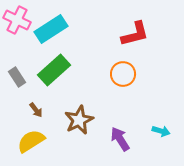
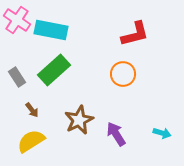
pink cross: rotated 8 degrees clockwise
cyan rectangle: moved 1 px down; rotated 44 degrees clockwise
brown arrow: moved 4 px left
cyan arrow: moved 1 px right, 2 px down
purple arrow: moved 4 px left, 5 px up
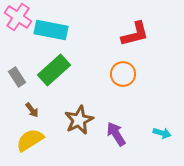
pink cross: moved 1 px right, 3 px up
yellow semicircle: moved 1 px left, 1 px up
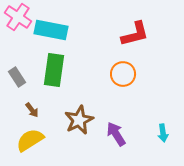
green rectangle: rotated 40 degrees counterclockwise
cyan arrow: moved 1 px right; rotated 66 degrees clockwise
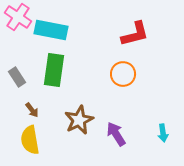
yellow semicircle: rotated 68 degrees counterclockwise
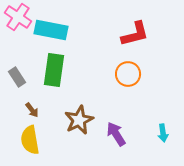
orange circle: moved 5 px right
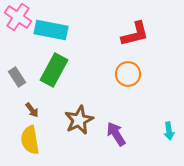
green rectangle: rotated 20 degrees clockwise
cyan arrow: moved 6 px right, 2 px up
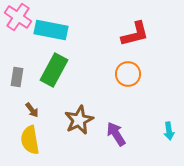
gray rectangle: rotated 42 degrees clockwise
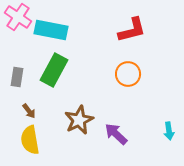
red L-shape: moved 3 px left, 4 px up
brown arrow: moved 3 px left, 1 px down
purple arrow: rotated 15 degrees counterclockwise
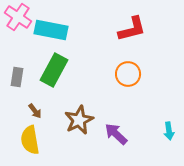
red L-shape: moved 1 px up
brown arrow: moved 6 px right
